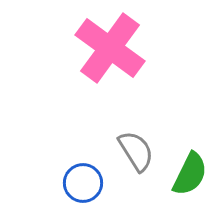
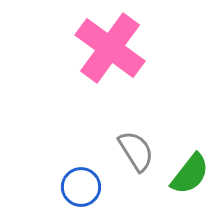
green semicircle: rotated 12 degrees clockwise
blue circle: moved 2 px left, 4 px down
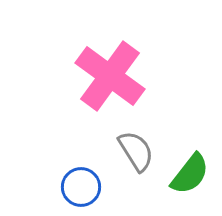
pink cross: moved 28 px down
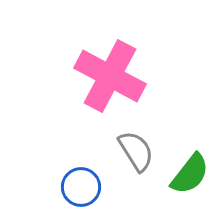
pink cross: rotated 8 degrees counterclockwise
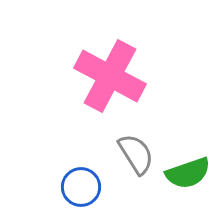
gray semicircle: moved 3 px down
green semicircle: moved 2 px left, 1 px up; rotated 33 degrees clockwise
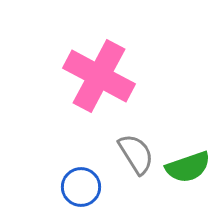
pink cross: moved 11 px left
green semicircle: moved 6 px up
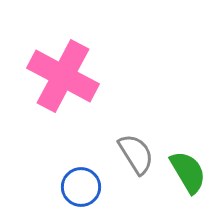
pink cross: moved 36 px left
green semicircle: moved 5 px down; rotated 102 degrees counterclockwise
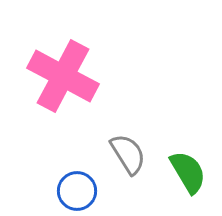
gray semicircle: moved 8 px left
blue circle: moved 4 px left, 4 px down
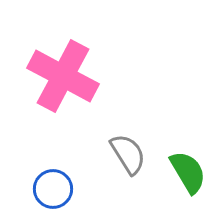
blue circle: moved 24 px left, 2 px up
